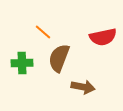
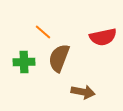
green cross: moved 2 px right, 1 px up
brown arrow: moved 5 px down
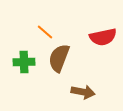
orange line: moved 2 px right
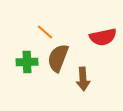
brown semicircle: moved 1 px left
green cross: moved 3 px right
brown arrow: moved 13 px up; rotated 75 degrees clockwise
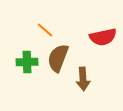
orange line: moved 2 px up
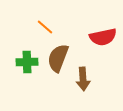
orange line: moved 3 px up
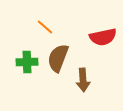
brown arrow: moved 1 px down
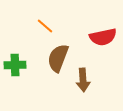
orange line: moved 1 px up
green cross: moved 12 px left, 3 px down
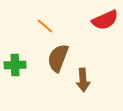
red semicircle: moved 2 px right, 17 px up; rotated 12 degrees counterclockwise
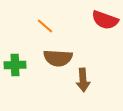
red semicircle: rotated 44 degrees clockwise
brown semicircle: rotated 108 degrees counterclockwise
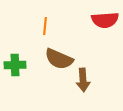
red semicircle: rotated 24 degrees counterclockwise
orange line: rotated 54 degrees clockwise
brown semicircle: moved 1 px right, 1 px down; rotated 20 degrees clockwise
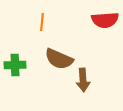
orange line: moved 3 px left, 4 px up
